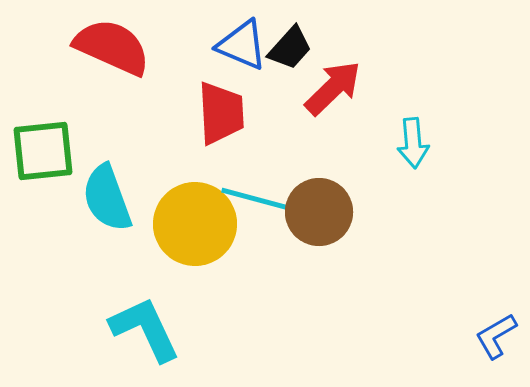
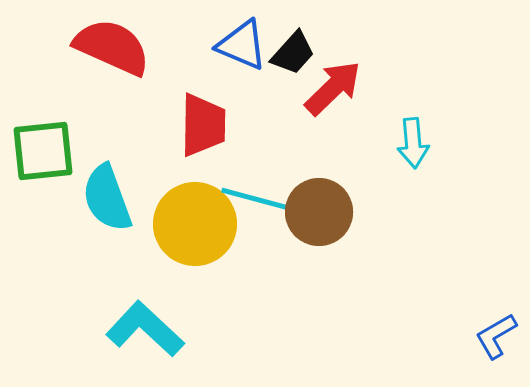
black trapezoid: moved 3 px right, 5 px down
red trapezoid: moved 18 px left, 12 px down; rotated 4 degrees clockwise
cyan L-shape: rotated 22 degrees counterclockwise
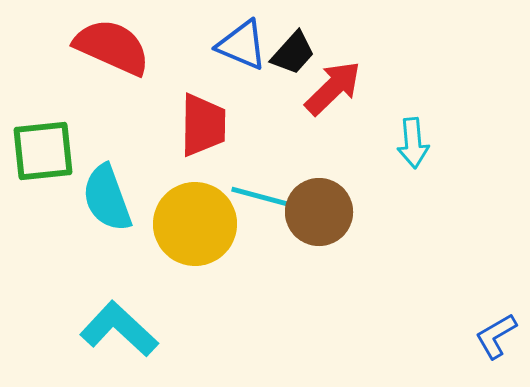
cyan line: moved 10 px right, 1 px up
cyan L-shape: moved 26 px left
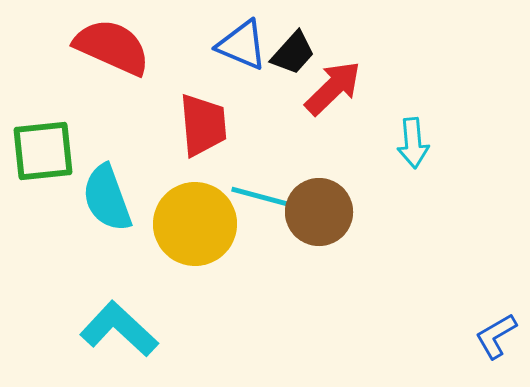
red trapezoid: rotated 6 degrees counterclockwise
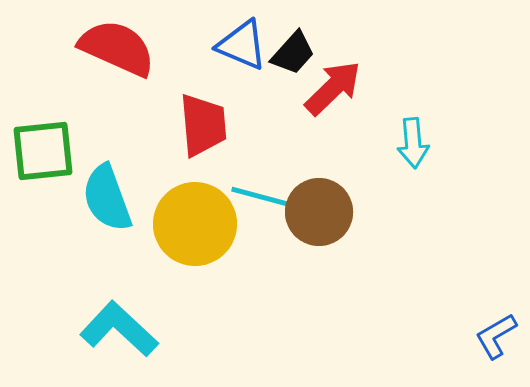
red semicircle: moved 5 px right, 1 px down
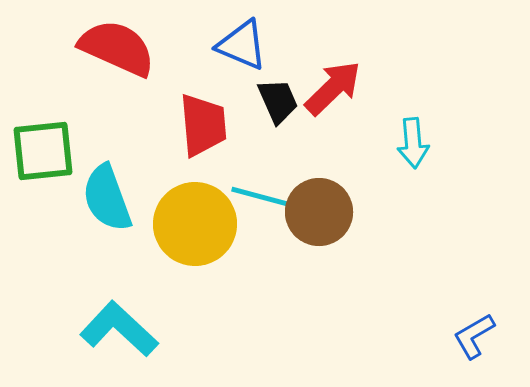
black trapezoid: moved 15 px left, 48 px down; rotated 66 degrees counterclockwise
blue L-shape: moved 22 px left
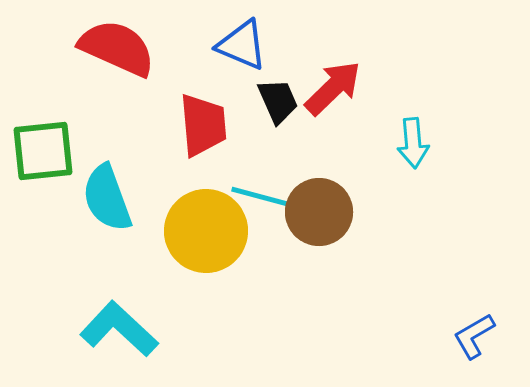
yellow circle: moved 11 px right, 7 px down
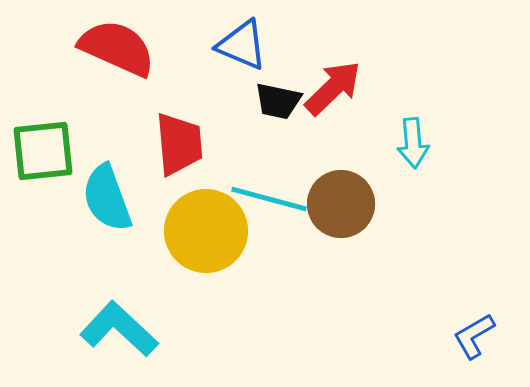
black trapezoid: rotated 126 degrees clockwise
red trapezoid: moved 24 px left, 19 px down
brown circle: moved 22 px right, 8 px up
